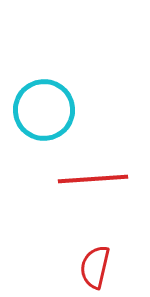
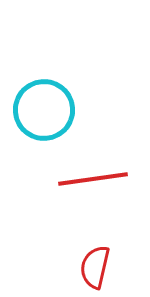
red line: rotated 4 degrees counterclockwise
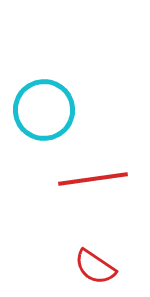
red semicircle: rotated 69 degrees counterclockwise
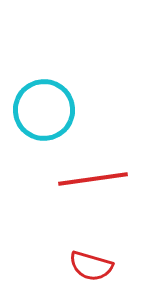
red semicircle: moved 4 px left, 1 px up; rotated 18 degrees counterclockwise
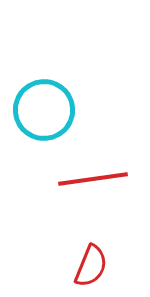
red semicircle: rotated 84 degrees counterclockwise
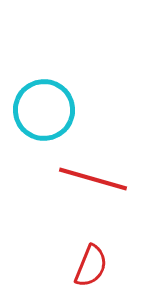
red line: rotated 24 degrees clockwise
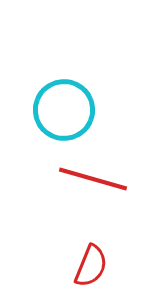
cyan circle: moved 20 px right
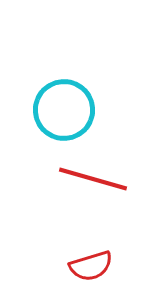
red semicircle: rotated 51 degrees clockwise
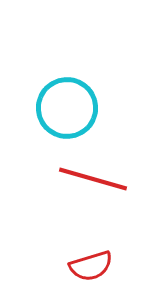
cyan circle: moved 3 px right, 2 px up
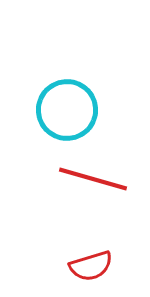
cyan circle: moved 2 px down
